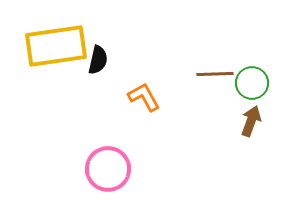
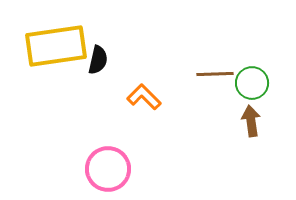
orange L-shape: rotated 16 degrees counterclockwise
brown arrow: rotated 28 degrees counterclockwise
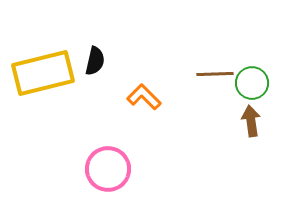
yellow rectangle: moved 13 px left, 27 px down; rotated 6 degrees counterclockwise
black semicircle: moved 3 px left, 1 px down
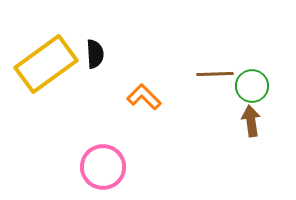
black semicircle: moved 7 px up; rotated 16 degrees counterclockwise
yellow rectangle: moved 3 px right, 9 px up; rotated 22 degrees counterclockwise
green circle: moved 3 px down
pink circle: moved 5 px left, 2 px up
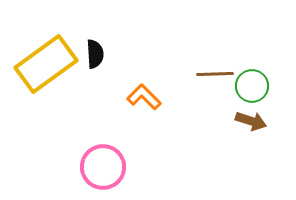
brown arrow: rotated 116 degrees clockwise
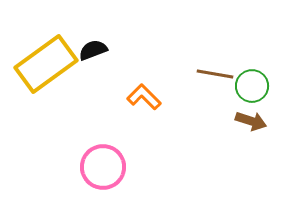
black semicircle: moved 2 px left, 4 px up; rotated 108 degrees counterclockwise
brown line: rotated 12 degrees clockwise
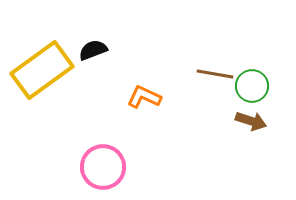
yellow rectangle: moved 4 px left, 6 px down
orange L-shape: rotated 20 degrees counterclockwise
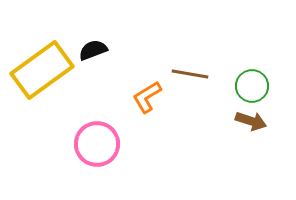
brown line: moved 25 px left
orange L-shape: moved 3 px right; rotated 56 degrees counterclockwise
pink circle: moved 6 px left, 23 px up
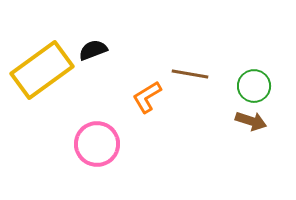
green circle: moved 2 px right
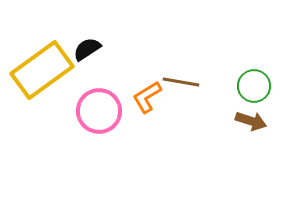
black semicircle: moved 6 px left, 1 px up; rotated 12 degrees counterclockwise
brown line: moved 9 px left, 8 px down
pink circle: moved 2 px right, 33 px up
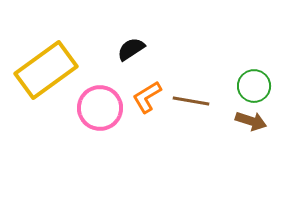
black semicircle: moved 44 px right
yellow rectangle: moved 4 px right
brown line: moved 10 px right, 19 px down
pink circle: moved 1 px right, 3 px up
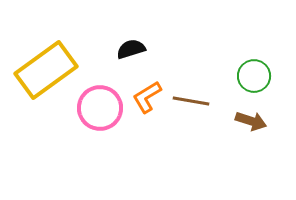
black semicircle: rotated 16 degrees clockwise
green circle: moved 10 px up
